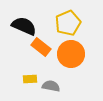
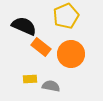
yellow pentagon: moved 2 px left, 7 px up
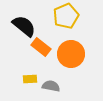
black semicircle: rotated 15 degrees clockwise
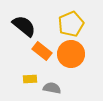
yellow pentagon: moved 5 px right, 8 px down
orange rectangle: moved 1 px right, 4 px down
gray semicircle: moved 1 px right, 2 px down
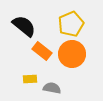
orange circle: moved 1 px right
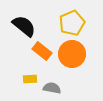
yellow pentagon: moved 1 px right, 1 px up
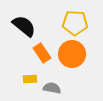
yellow pentagon: moved 3 px right; rotated 25 degrees clockwise
orange rectangle: moved 2 px down; rotated 18 degrees clockwise
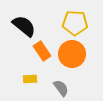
orange rectangle: moved 2 px up
gray semicircle: moved 9 px right; rotated 42 degrees clockwise
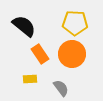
orange rectangle: moved 2 px left, 3 px down
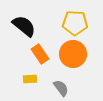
orange circle: moved 1 px right
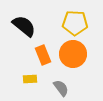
orange rectangle: moved 3 px right, 1 px down; rotated 12 degrees clockwise
